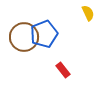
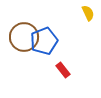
blue pentagon: moved 7 px down
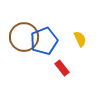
yellow semicircle: moved 8 px left, 26 px down
red rectangle: moved 1 px left, 2 px up
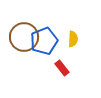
yellow semicircle: moved 7 px left; rotated 28 degrees clockwise
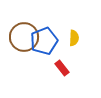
yellow semicircle: moved 1 px right, 1 px up
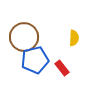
blue pentagon: moved 9 px left, 19 px down; rotated 8 degrees clockwise
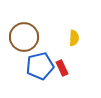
blue pentagon: moved 5 px right, 6 px down
red rectangle: rotated 14 degrees clockwise
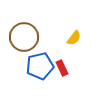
yellow semicircle: rotated 35 degrees clockwise
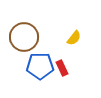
blue pentagon: rotated 12 degrees clockwise
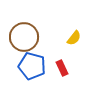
blue pentagon: moved 8 px left; rotated 16 degrees clockwise
